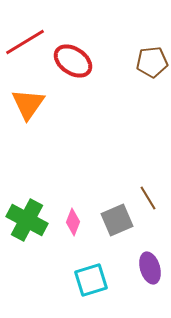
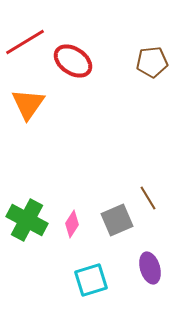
pink diamond: moved 1 px left, 2 px down; rotated 12 degrees clockwise
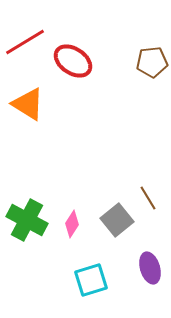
orange triangle: rotated 33 degrees counterclockwise
gray square: rotated 16 degrees counterclockwise
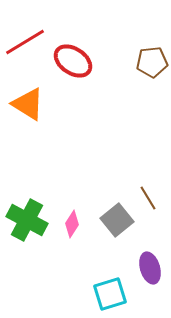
cyan square: moved 19 px right, 14 px down
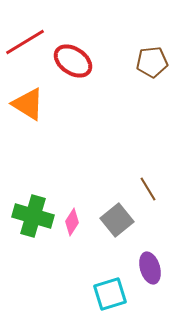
brown line: moved 9 px up
green cross: moved 6 px right, 4 px up; rotated 12 degrees counterclockwise
pink diamond: moved 2 px up
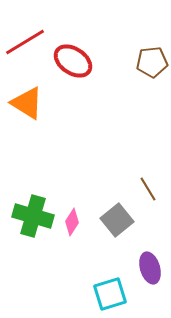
orange triangle: moved 1 px left, 1 px up
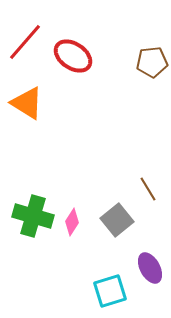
red line: rotated 18 degrees counterclockwise
red ellipse: moved 5 px up
purple ellipse: rotated 12 degrees counterclockwise
cyan square: moved 3 px up
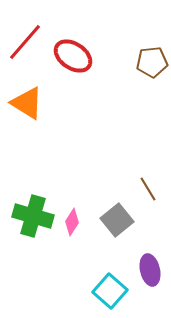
purple ellipse: moved 2 px down; rotated 16 degrees clockwise
cyan square: rotated 32 degrees counterclockwise
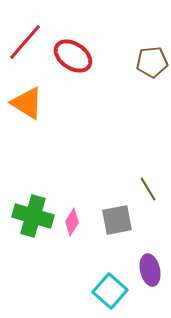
gray square: rotated 28 degrees clockwise
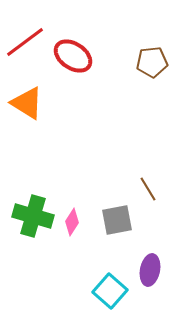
red line: rotated 12 degrees clockwise
purple ellipse: rotated 24 degrees clockwise
